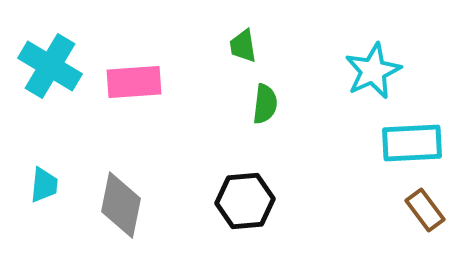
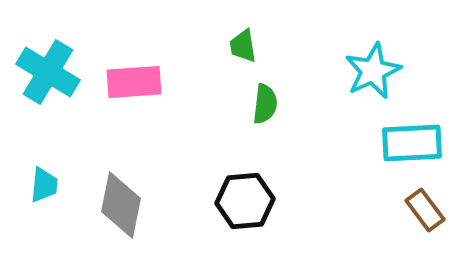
cyan cross: moved 2 px left, 6 px down
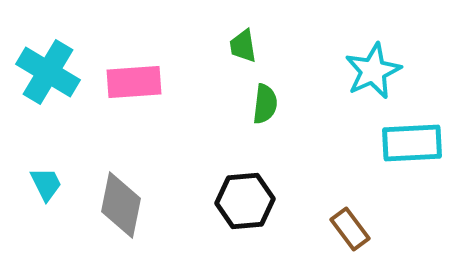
cyan trapezoid: moved 2 px right, 1 px up; rotated 33 degrees counterclockwise
brown rectangle: moved 75 px left, 19 px down
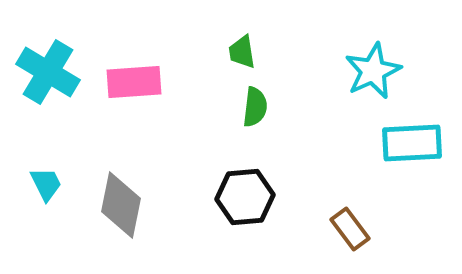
green trapezoid: moved 1 px left, 6 px down
green semicircle: moved 10 px left, 3 px down
black hexagon: moved 4 px up
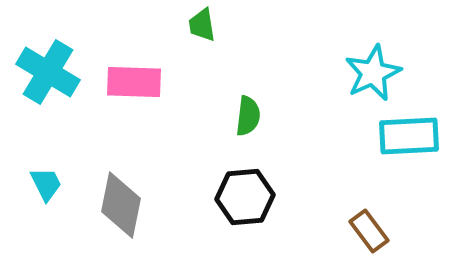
green trapezoid: moved 40 px left, 27 px up
cyan star: moved 2 px down
pink rectangle: rotated 6 degrees clockwise
green semicircle: moved 7 px left, 9 px down
cyan rectangle: moved 3 px left, 7 px up
brown rectangle: moved 19 px right, 2 px down
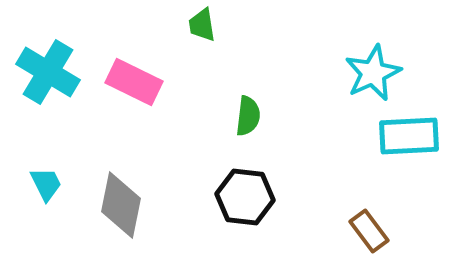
pink rectangle: rotated 24 degrees clockwise
black hexagon: rotated 12 degrees clockwise
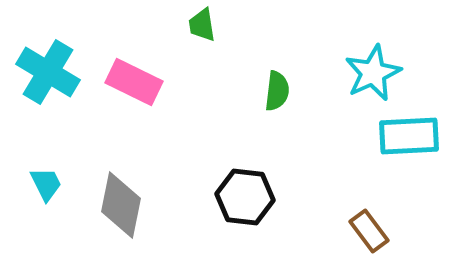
green semicircle: moved 29 px right, 25 px up
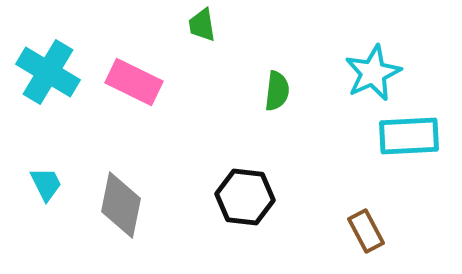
brown rectangle: moved 3 px left; rotated 9 degrees clockwise
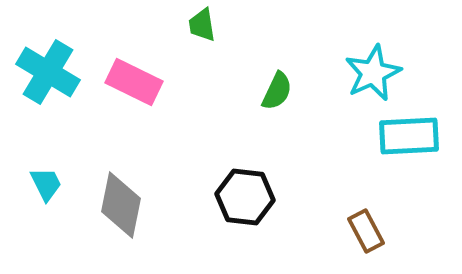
green semicircle: rotated 18 degrees clockwise
